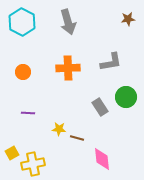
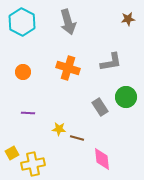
orange cross: rotated 20 degrees clockwise
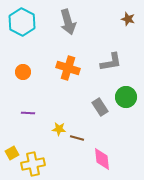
brown star: rotated 24 degrees clockwise
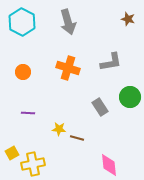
green circle: moved 4 px right
pink diamond: moved 7 px right, 6 px down
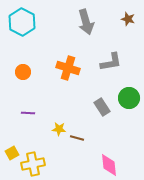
gray arrow: moved 18 px right
green circle: moved 1 px left, 1 px down
gray rectangle: moved 2 px right
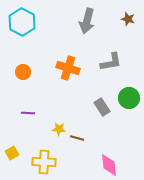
gray arrow: moved 1 px right, 1 px up; rotated 30 degrees clockwise
yellow cross: moved 11 px right, 2 px up; rotated 15 degrees clockwise
